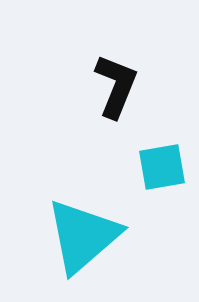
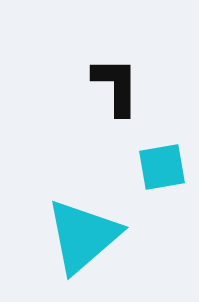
black L-shape: rotated 22 degrees counterclockwise
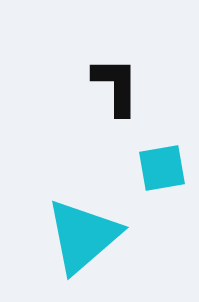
cyan square: moved 1 px down
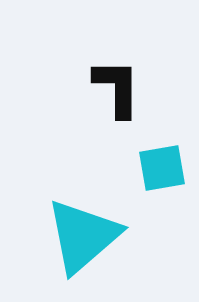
black L-shape: moved 1 px right, 2 px down
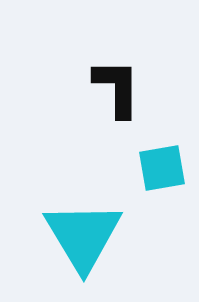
cyan triangle: rotated 20 degrees counterclockwise
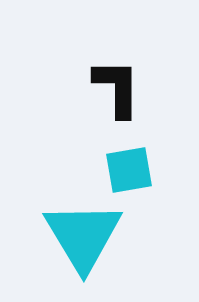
cyan square: moved 33 px left, 2 px down
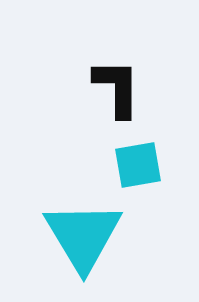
cyan square: moved 9 px right, 5 px up
